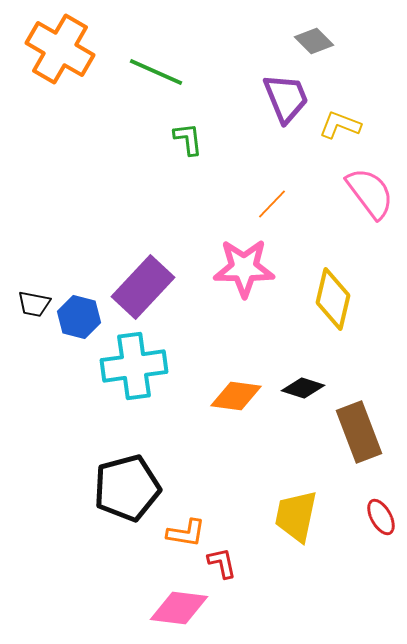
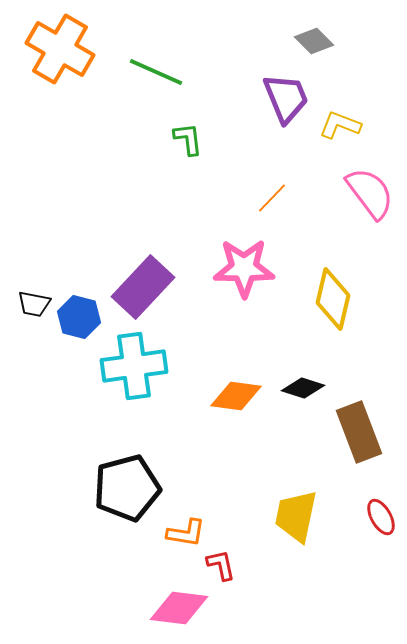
orange line: moved 6 px up
red L-shape: moved 1 px left, 2 px down
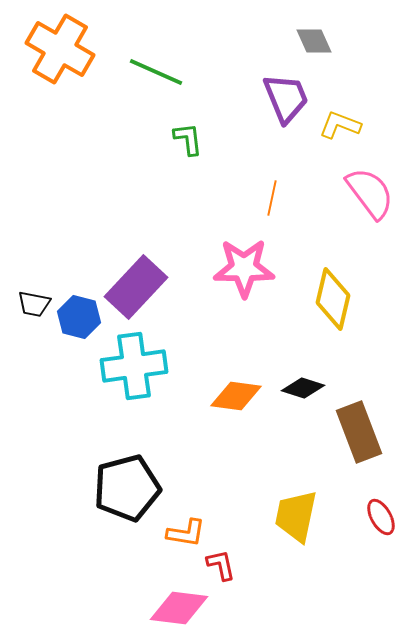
gray diamond: rotated 21 degrees clockwise
orange line: rotated 32 degrees counterclockwise
purple rectangle: moved 7 px left
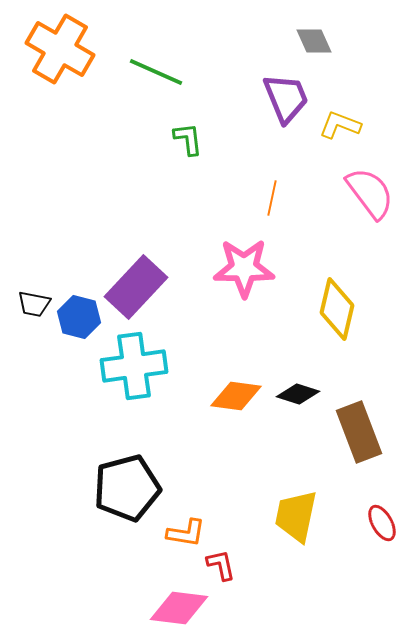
yellow diamond: moved 4 px right, 10 px down
black diamond: moved 5 px left, 6 px down
red ellipse: moved 1 px right, 6 px down
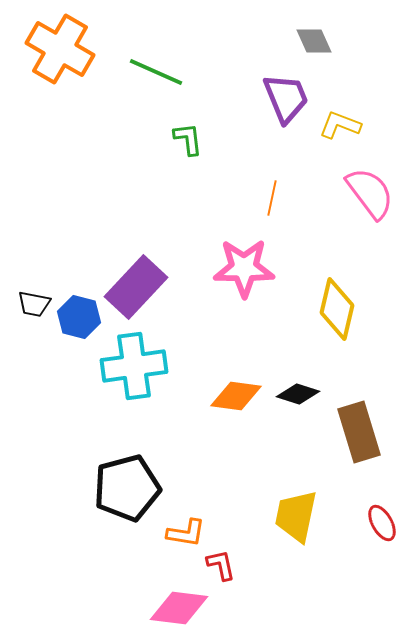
brown rectangle: rotated 4 degrees clockwise
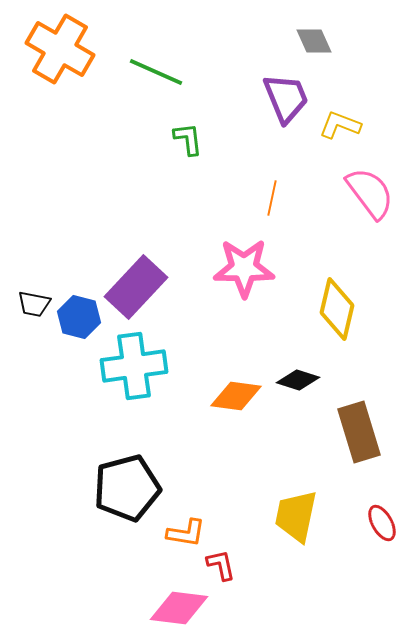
black diamond: moved 14 px up
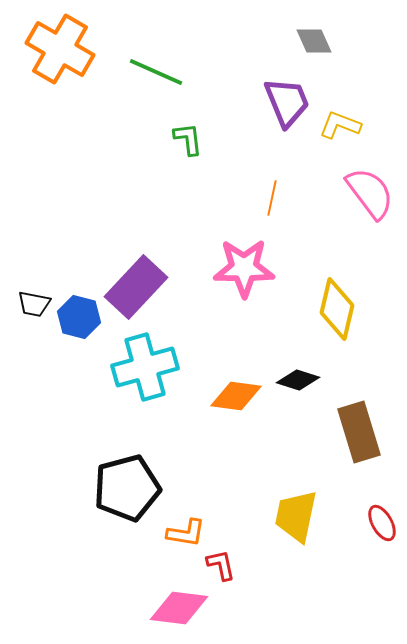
purple trapezoid: moved 1 px right, 4 px down
cyan cross: moved 11 px right, 1 px down; rotated 8 degrees counterclockwise
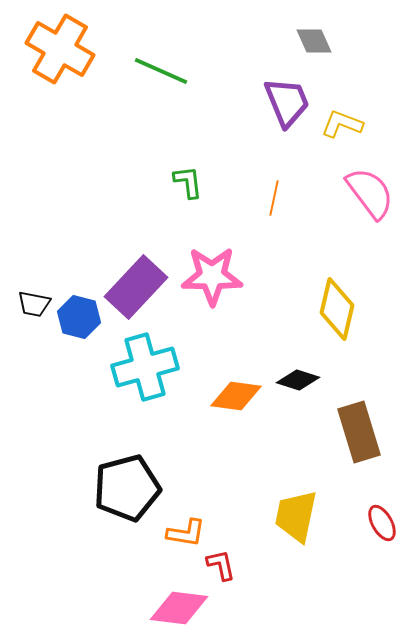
green line: moved 5 px right, 1 px up
yellow L-shape: moved 2 px right, 1 px up
green L-shape: moved 43 px down
orange line: moved 2 px right
pink star: moved 32 px left, 8 px down
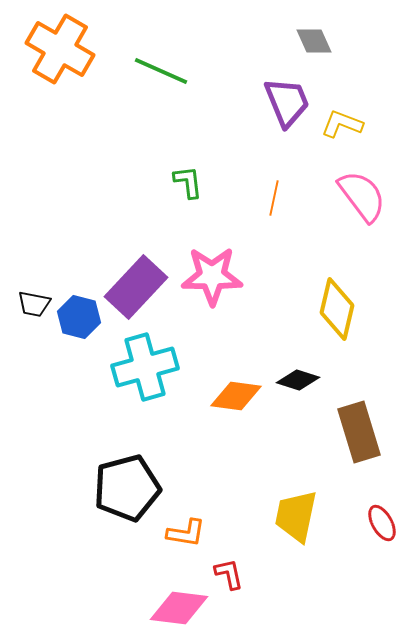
pink semicircle: moved 8 px left, 3 px down
red L-shape: moved 8 px right, 9 px down
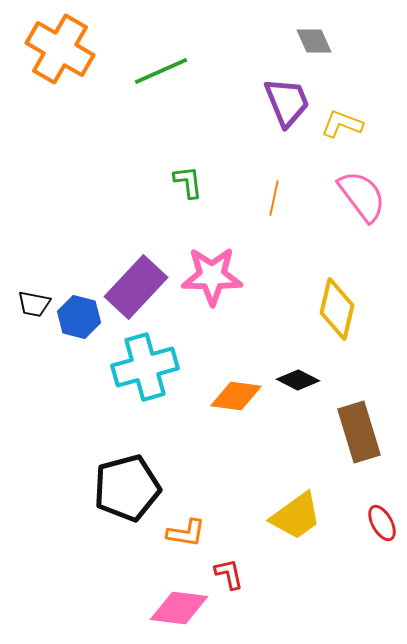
green line: rotated 48 degrees counterclockwise
black diamond: rotated 9 degrees clockwise
yellow trapezoid: rotated 138 degrees counterclockwise
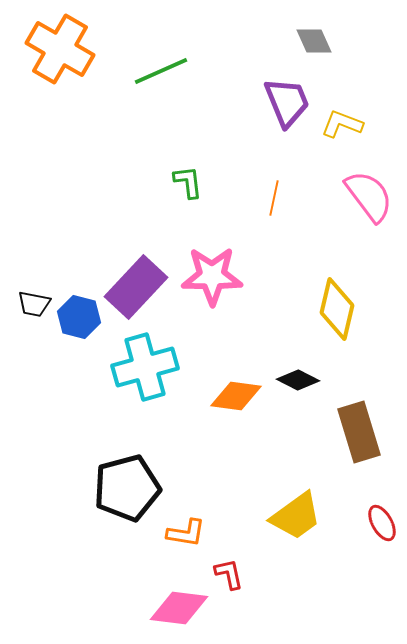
pink semicircle: moved 7 px right
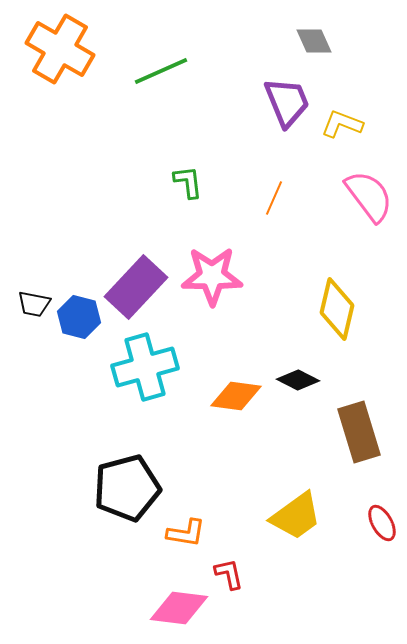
orange line: rotated 12 degrees clockwise
